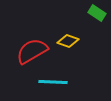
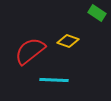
red semicircle: moved 2 px left; rotated 8 degrees counterclockwise
cyan line: moved 1 px right, 2 px up
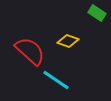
red semicircle: rotated 80 degrees clockwise
cyan line: moved 2 px right; rotated 32 degrees clockwise
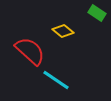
yellow diamond: moved 5 px left, 10 px up; rotated 20 degrees clockwise
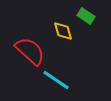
green rectangle: moved 11 px left, 3 px down
yellow diamond: rotated 35 degrees clockwise
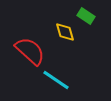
yellow diamond: moved 2 px right, 1 px down
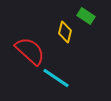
yellow diamond: rotated 30 degrees clockwise
cyan line: moved 2 px up
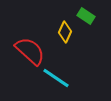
yellow diamond: rotated 10 degrees clockwise
